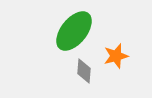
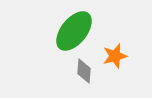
orange star: moved 1 px left
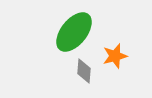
green ellipse: moved 1 px down
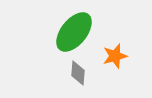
gray diamond: moved 6 px left, 2 px down
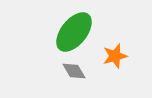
gray diamond: moved 4 px left, 2 px up; rotated 35 degrees counterclockwise
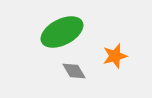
green ellipse: moved 12 px left; rotated 24 degrees clockwise
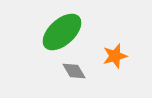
green ellipse: rotated 15 degrees counterclockwise
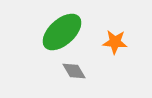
orange star: moved 14 px up; rotated 20 degrees clockwise
